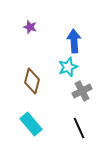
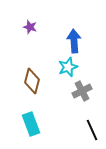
cyan rectangle: rotated 20 degrees clockwise
black line: moved 13 px right, 2 px down
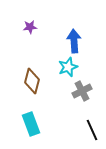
purple star: rotated 24 degrees counterclockwise
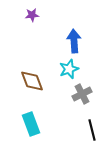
purple star: moved 2 px right, 12 px up
cyan star: moved 1 px right, 2 px down
brown diamond: rotated 35 degrees counterclockwise
gray cross: moved 3 px down
black line: rotated 10 degrees clockwise
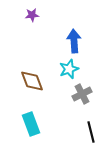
black line: moved 1 px left, 2 px down
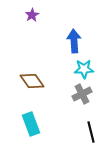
purple star: rotated 24 degrees counterclockwise
cyan star: moved 15 px right; rotated 18 degrees clockwise
brown diamond: rotated 15 degrees counterclockwise
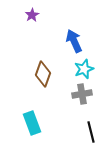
blue arrow: rotated 20 degrees counterclockwise
cyan star: rotated 18 degrees counterclockwise
brown diamond: moved 11 px right, 7 px up; rotated 55 degrees clockwise
gray cross: rotated 18 degrees clockwise
cyan rectangle: moved 1 px right, 1 px up
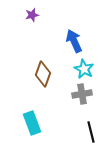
purple star: rotated 16 degrees clockwise
cyan star: rotated 24 degrees counterclockwise
